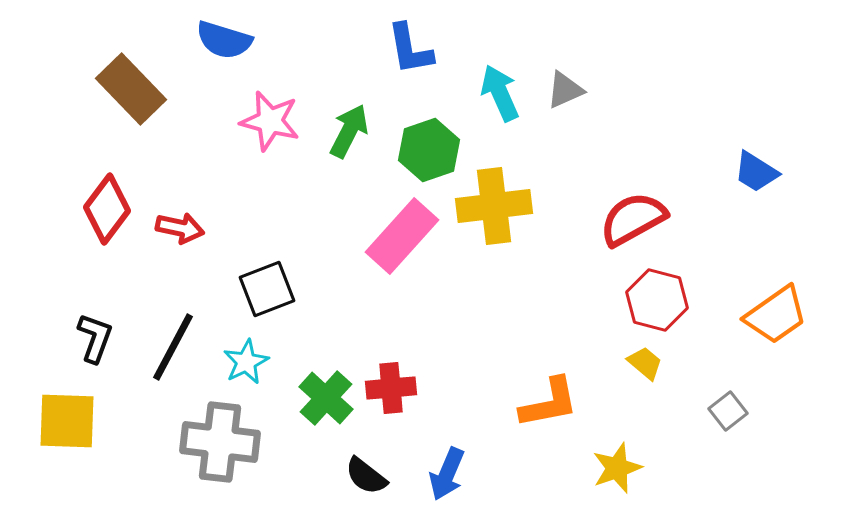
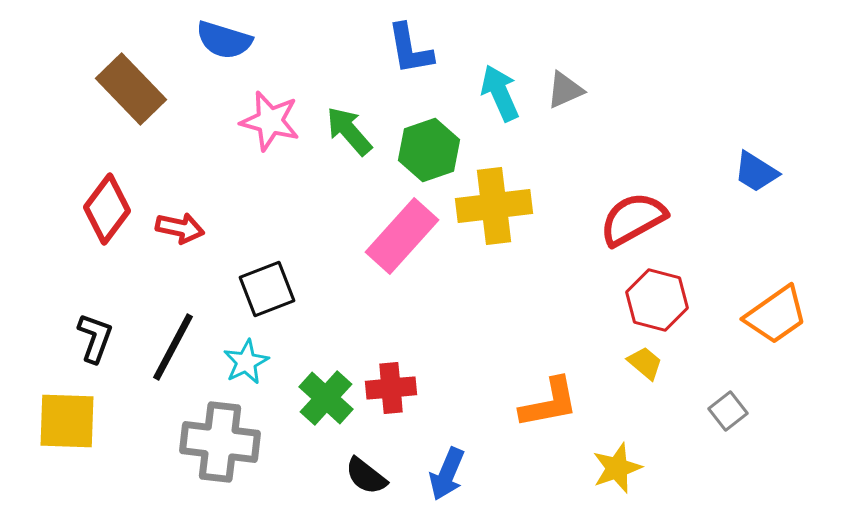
green arrow: rotated 68 degrees counterclockwise
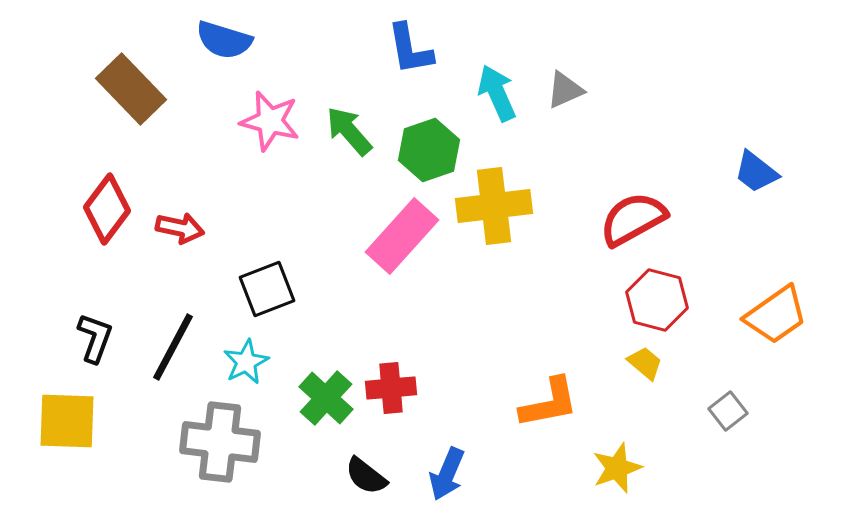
cyan arrow: moved 3 px left
blue trapezoid: rotated 6 degrees clockwise
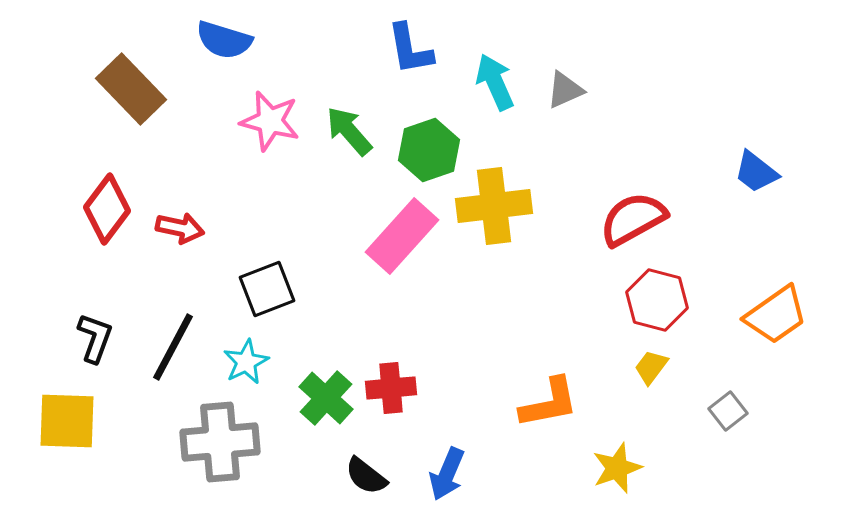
cyan arrow: moved 2 px left, 11 px up
yellow trapezoid: moved 6 px right, 4 px down; rotated 93 degrees counterclockwise
gray cross: rotated 12 degrees counterclockwise
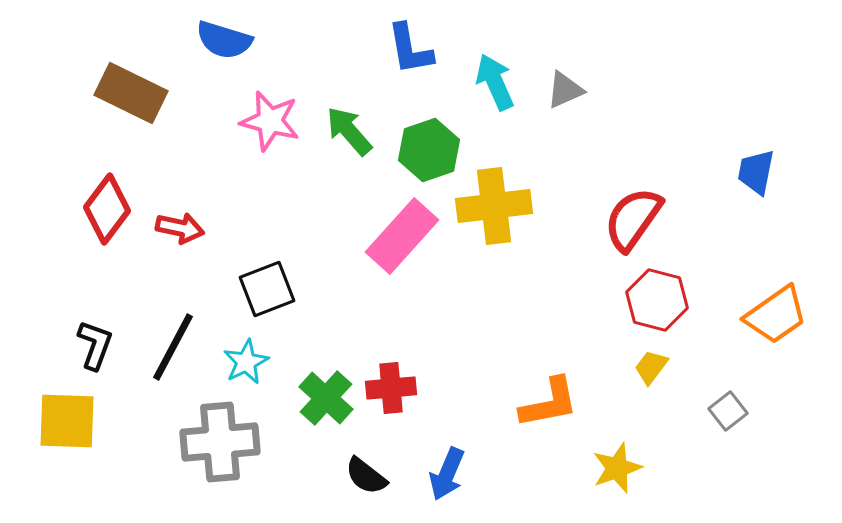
brown rectangle: moved 4 px down; rotated 20 degrees counterclockwise
blue trapezoid: rotated 63 degrees clockwise
red semicircle: rotated 26 degrees counterclockwise
black L-shape: moved 7 px down
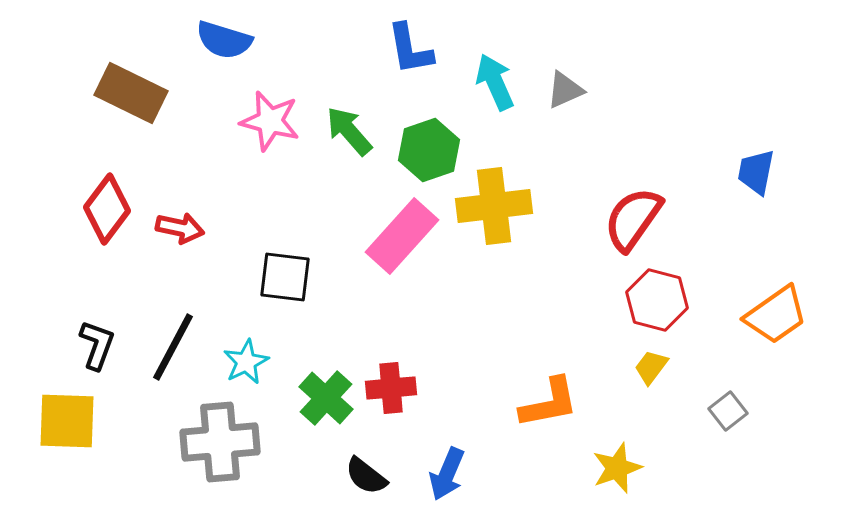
black square: moved 18 px right, 12 px up; rotated 28 degrees clockwise
black L-shape: moved 2 px right
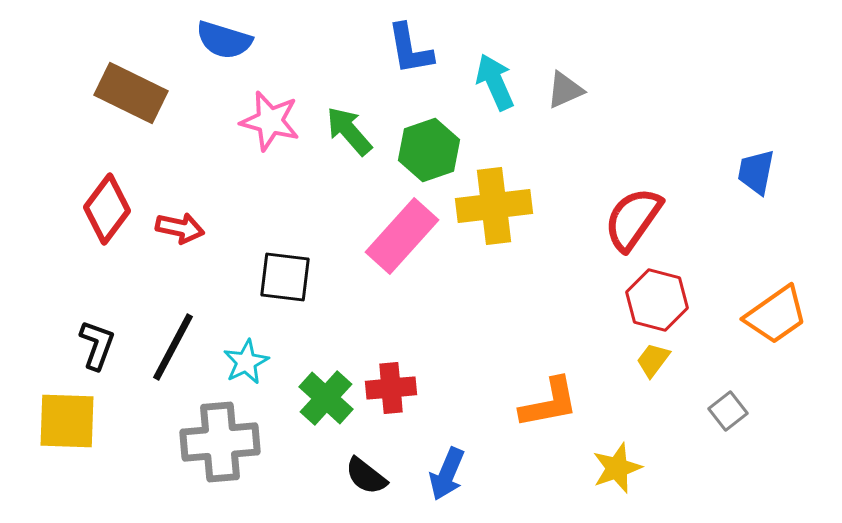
yellow trapezoid: moved 2 px right, 7 px up
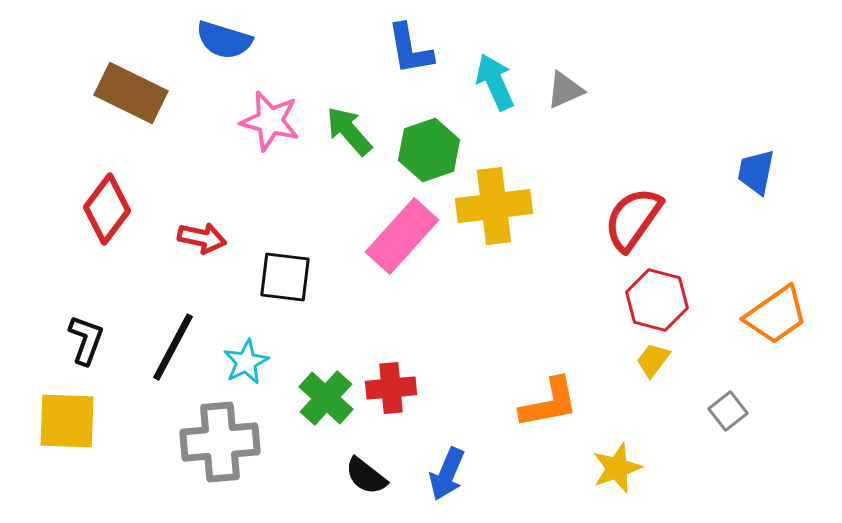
red arrow: moved 22 px right, 10 px down
black L-shape: moved 11 px left, 5 px up
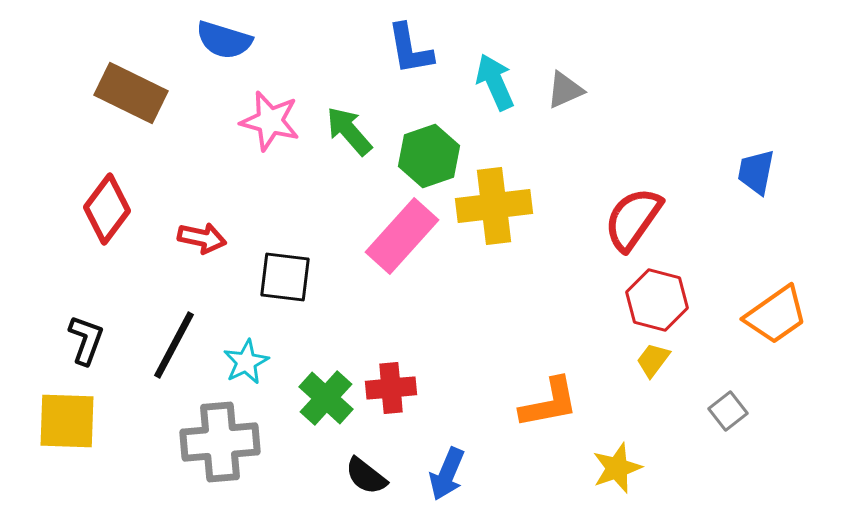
green hexagon: moved 6 px down
black line: moved 1 px right, 2 px up
